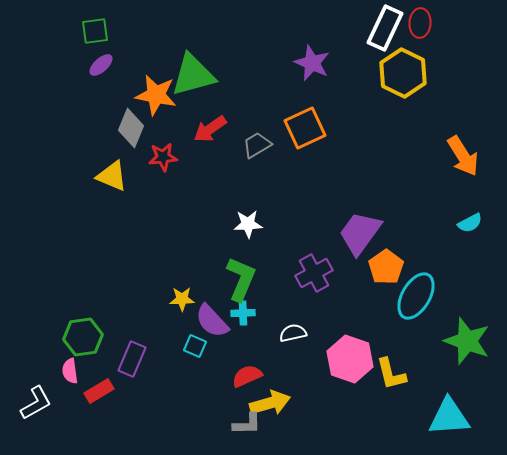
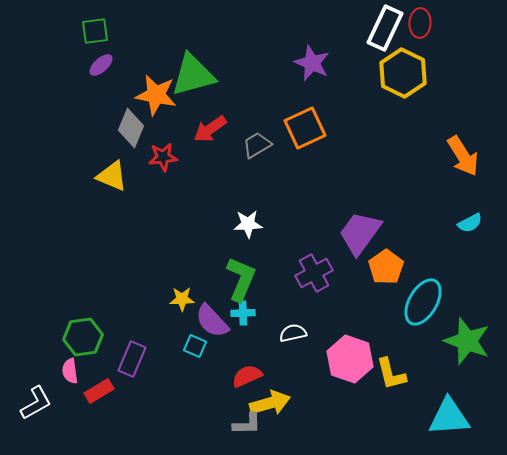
cyan ellipse: moved 7 px right, 6 px down
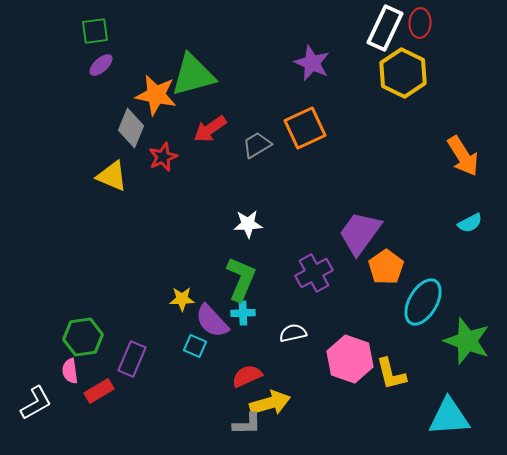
red star: rotated 16 degrees counterclockwise
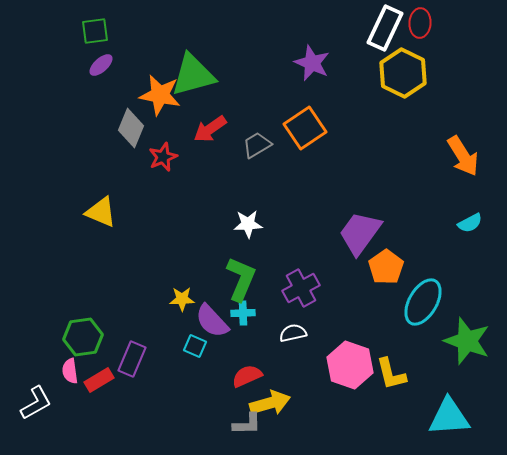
orange star: moved 4 px right
orange square: rotated 9 degrees counterclockwise
yellow triangle: moved 11 px left, 36 px down
purple cross: moved 13 px left, 15 px down
pink hexagon: moved 6 px down
red rectangle: moved 11 px up
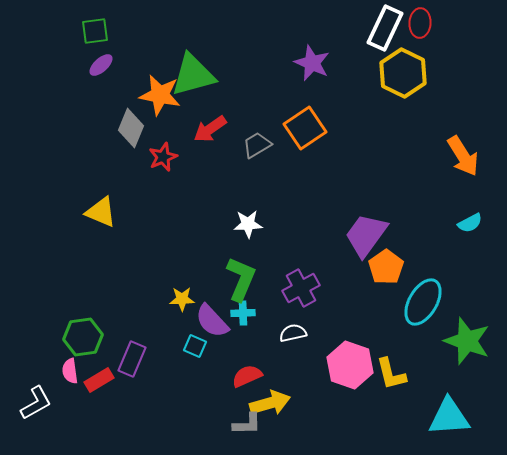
purple trapezoid: moved 6 px right, 2 px down
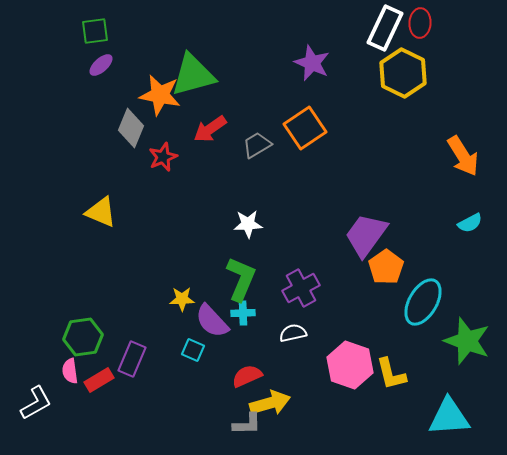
cyan square: moved 2 px left, 4 px down
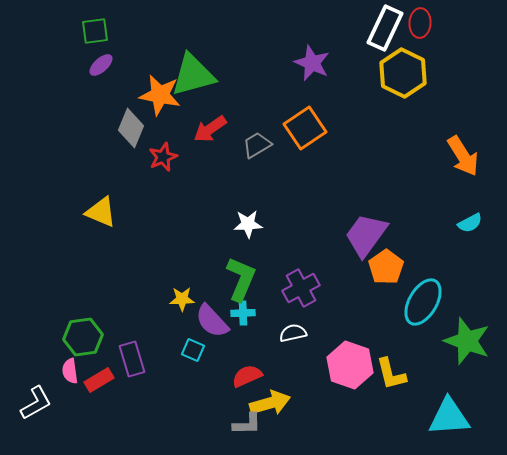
purple rectangle: rotated 40 degrees counterclockwise
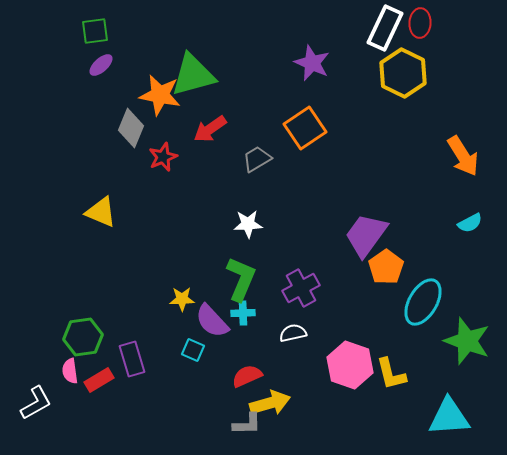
gray trapezoid: moved 14 px down
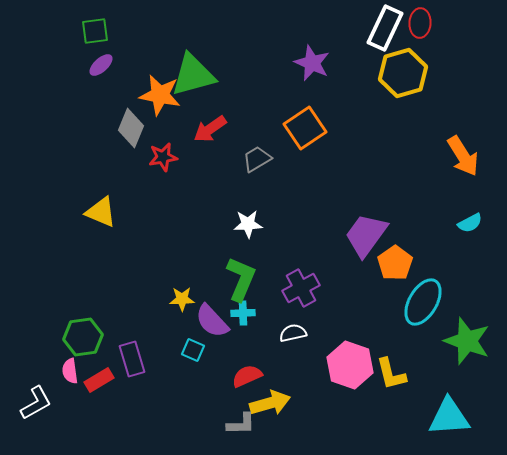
yellow hexagon: rotated 18 degrees clockwise
red star: rotated 12 degrees clockwise
orange pentagon: moved 9 px right, 4 px up
gray L-shape: moved 6 px left
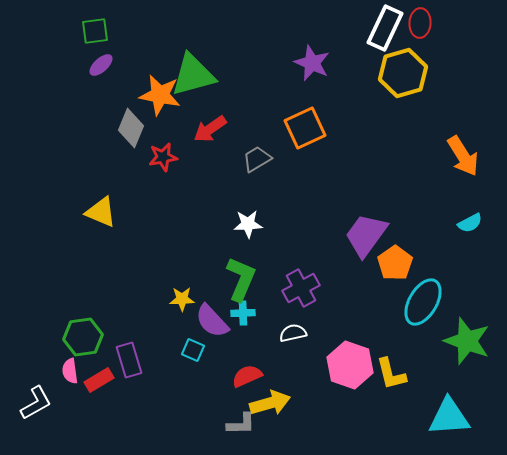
orange square: rotated 9 degrees clockwise
purple rectangle: moved 3 px left, 1 px down
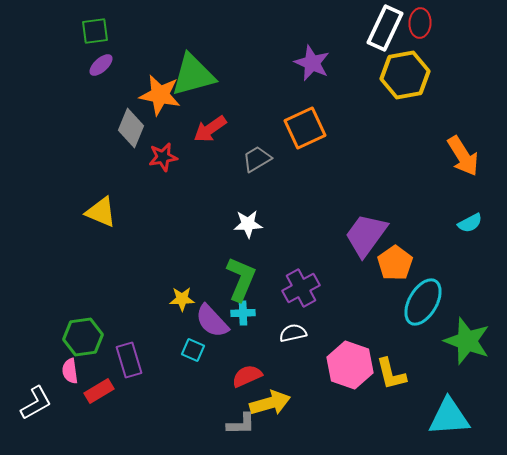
yellow hexagon: moved 2 px right, 2 px down; rotated 6 degrees clockwise
red rectangle: moved 11 px down
